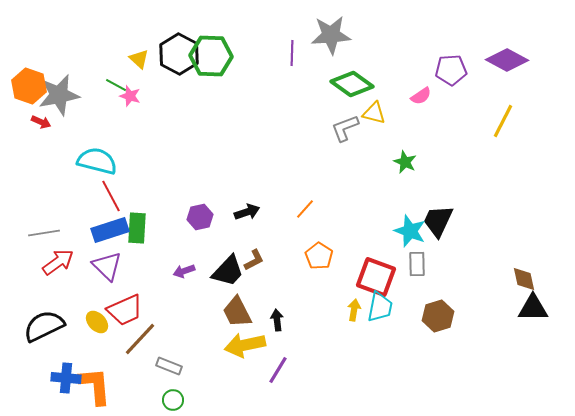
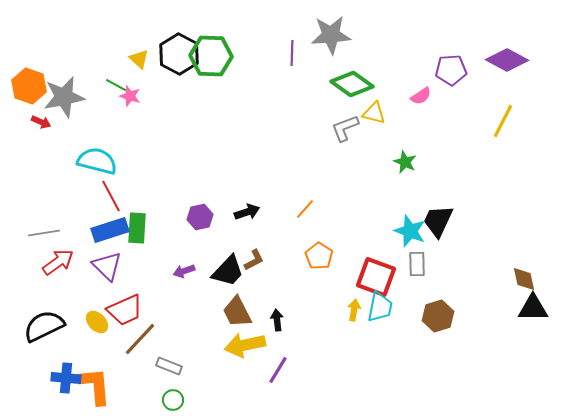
gray star at (59, 95): moved 5 px right, 2 px down
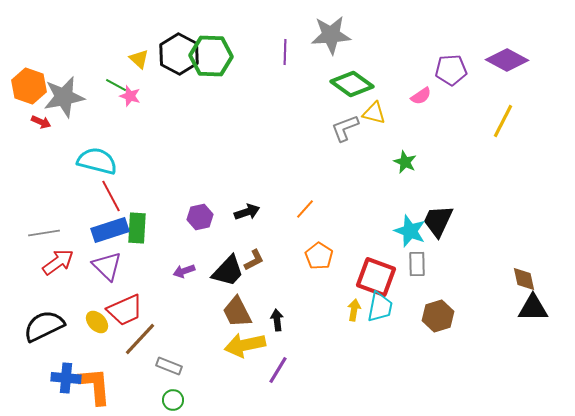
purple line at (292, 53): moved 7 px left, 1 px up
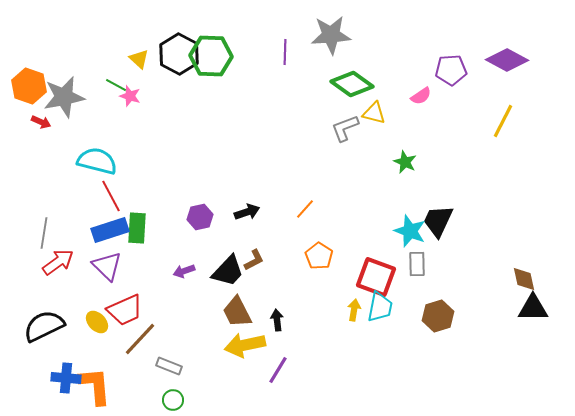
gray line at (44, 233): rotated 72 degrees counterclockwise
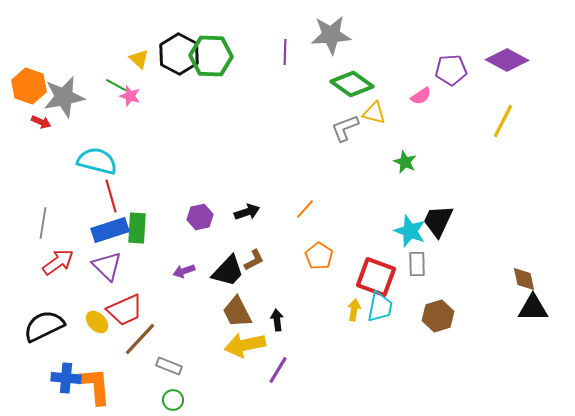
red line at (111, 196): rotated 12 degrees clockwise
gray line at (44, 233): moved 1 px left, 10 px up
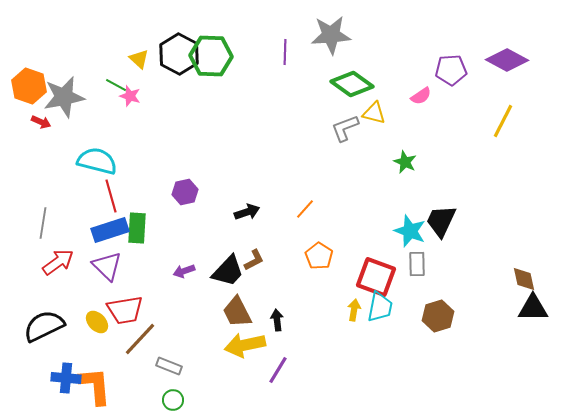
purple hexagon at (200, 217): moved 15 px left, 25 px up
black trapezoid at (438, 221): moved 3 px right
red trapezoid at (125, 310): rotated 15 degrees clockwise
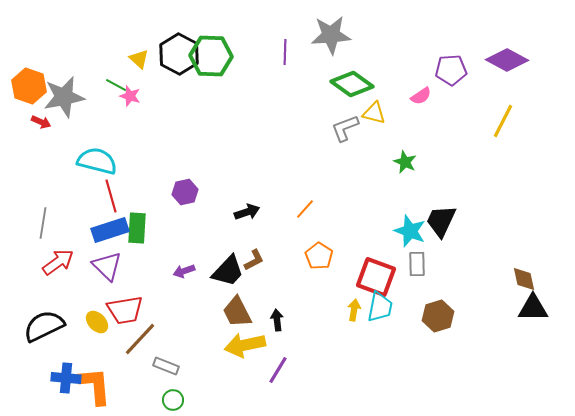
gray rectangle at (169, 366): moved 3 px left
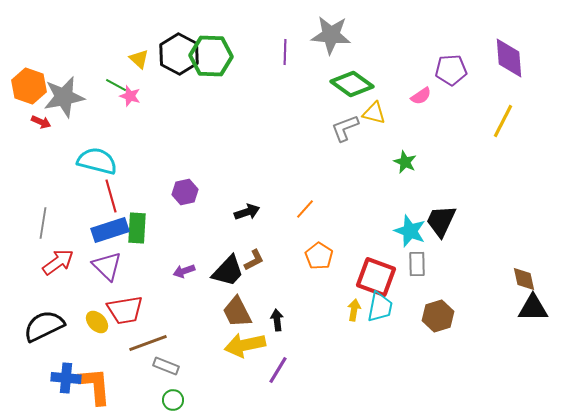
gray star at (331, 35): rotated 9 degrees clockwise
purple diamond at (507, 60): moved 2 px right, 2 px up; rotated 57 degrees clockwise
brown line at (140, 339): moved 8 px right, 4 px down; rotated 27 degrees clockwise
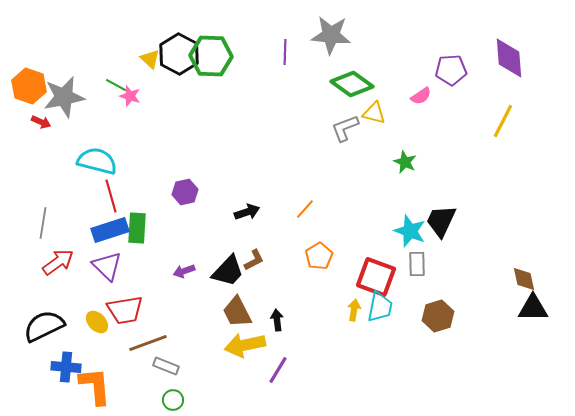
yellow triangle at (139, 59): moved 11 px right
orange pentagon at (319, 256): rotated 8 degrees clockwise
blue cross at (66, 378): moved 11 px up
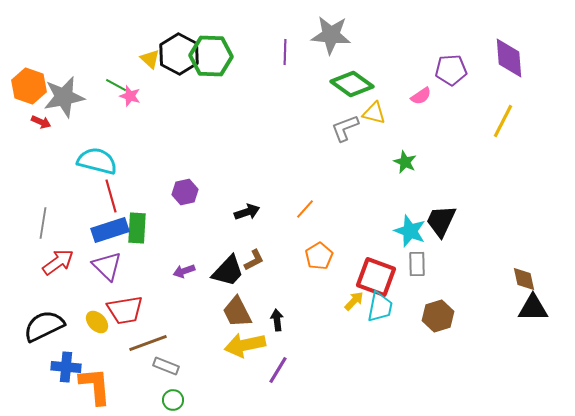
yellow arrow at (354, 310): moved 9 px up; rotated 35 degrees clockwise
